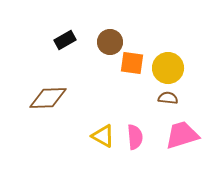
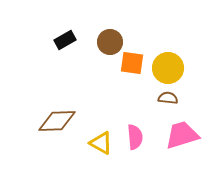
brown diamond: moved 9 px right, 23 px down
yellow triangle: moved 2 px left, 7 px down
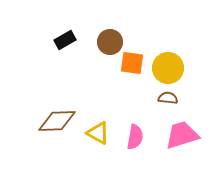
pink semicircle: rotated 15 degrees clockwise
yellow triangle: moved 3 px left, 10 px up
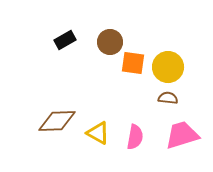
orange square: moved 1 px right
yellow circle: moved 1 px up
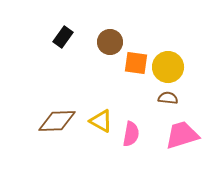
black rectangle: moved 2 px left, 3 px up; rotated 25 degrees counterclockwise
orange square: moved 3 px right
yellow triangle: moved 3 px right, 12 px up
pink semicircle: moved 4 px left, 3 px up
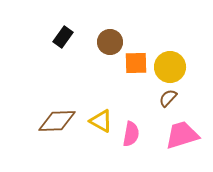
orange square: rotated 10 degrees counterclockwise
yellow circle: moved 2 px right
brown semicircle: rotated 54 degrees counterclockwise
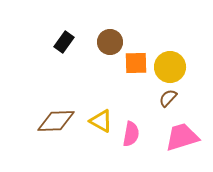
black rectangle: moved 1 px right, 5 px down
brown diamond: moved 1 px left
pink trapezoid: moved 2 px down
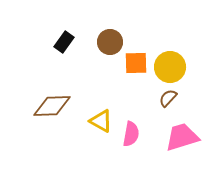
brown diamond: moved 4 px left, 15 px up
